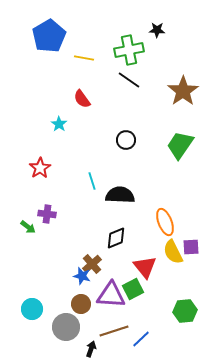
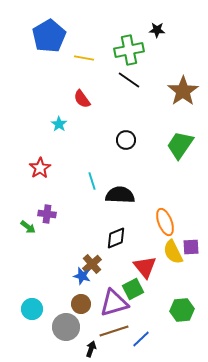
purple triangle: moved 3 px right, 8 px down; rotated 20 degrees counterclockwise
green hexagon: moved 3 px left, 1 px up
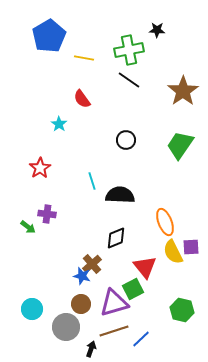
green hexagon: rotated 20 degrees clockwise
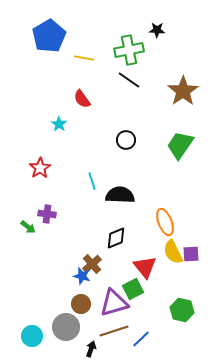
purple square: moved 7 px down
cyan circle: moved 27 px down
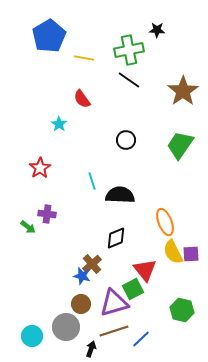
red triangle: moved 3 px down
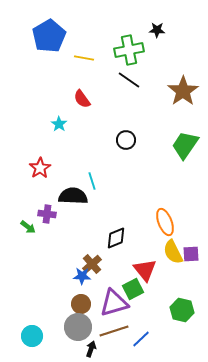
green trapezoid: moved 5 px right
black semicircle: moved 47 px left, 1 px down
blue star: rotated 12 degrees counterclockwise
gray circle: moved 12 px right
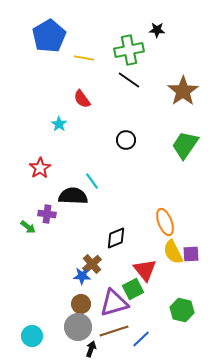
cyan line: rotated 18 degrees counterclockwise
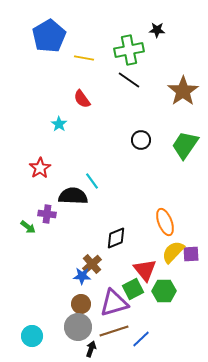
black circle: moved 15 px right
yellow semicircle: rotated 70 degrees clockwise
green hexagon: moved 18 px left, 19 px up; rotated 15 degrees counterclockwise
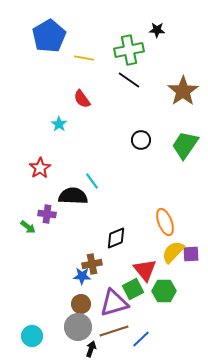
brown cross: rotated 30 degrees clockwise
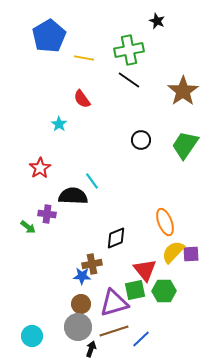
black star: moved 9 px up; rotated 21 degrees clockwise
green square: moved 2 px right, 1 px down; rotated 15 degrees clockwise
